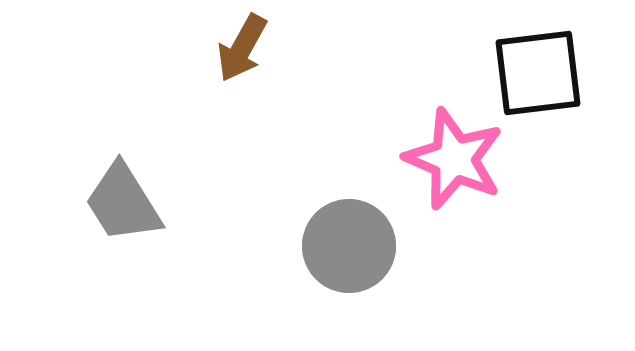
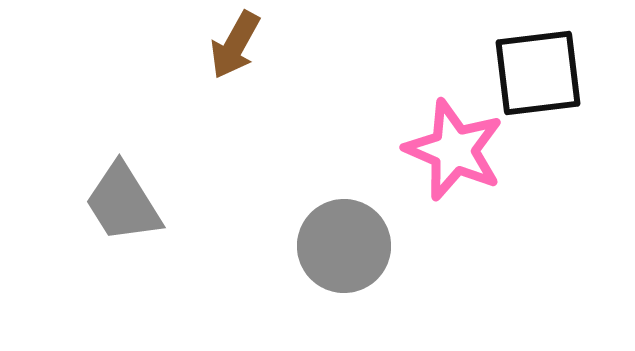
brown arrow: moved 7 px left, 3 px up
pink star: moved 9 px up
gray circle: moved 5 px left
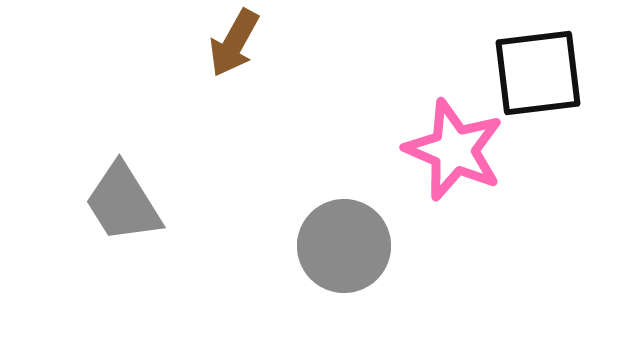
brown arrow: moved 1 px left, 2 px up
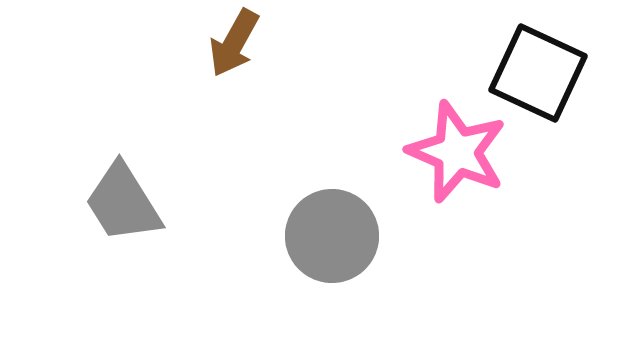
black square: rotated 32 degrees clockwise
pink star: moved 3 px right, 2 px down
gray circle: moved 12 px left, 10 px up
